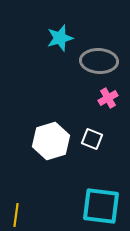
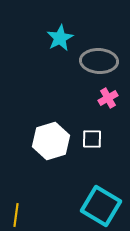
cyan star: rotated 12 degrees counterclockwise
white square: rotated 20 degrees counterclockwise
cyan square: rotated 24 degrees clockwise
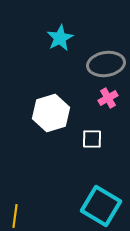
gray ellipse: moved 7 px right, 3 px down; rotated 12 degrees counterclockwise
white hexagon: moved 28 px up
yellow line: moved 1 px left, 1 px down
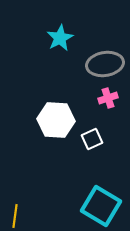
gray ellipse: moved 1 px left
pink cross: rotated 12 degrees clockwise
white hexagon: moved 5 px right, 7 px down; rotated 21 degrees clockwise
white square: rotated 25 degrees counterclockwise
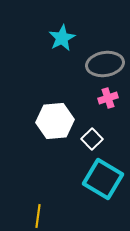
cyan star: moved 2 px right
white hexagon: moved 1 px left, 1 px down; rotated 9 degrees counterclockwise
white square: rotated 20 degrees counterclockwise
cyan square: moved 2 px right, 27 px up
yellow line: moved 23 px right
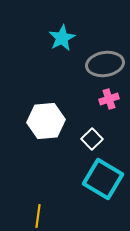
pink cross: moved 1 px right, 1 px down
white hexagon: moved 9 px left
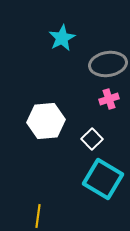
gray ellipse: moved 3 px right
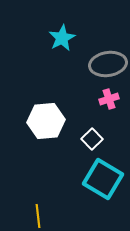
yellow line: rotated 15 degrees counterclockwise
